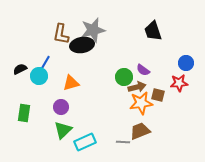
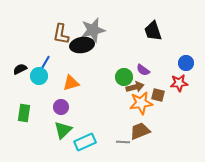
brown arrow: moved 2 px left
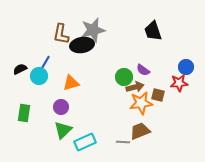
blue circle: moved 4 px down
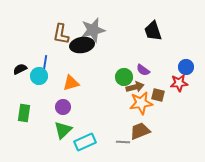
blue line: rotated 21 degrees counterclockwise
purple circle: moved 2 px right
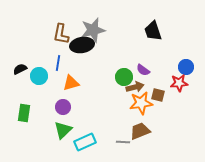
blue line: moved 13 px right
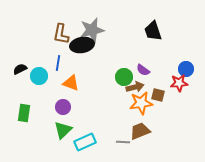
gray star: moved 1 px left
blue circle: moved 2 px down
orange triangle: rotated 36 degrees clockwise
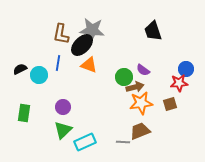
gray star: rotated 20 degrees clockwise
black ellipse: rotated 35 degrees counterclockwise
cyan circle: moved 1 px up
orange triangle: moved 18 px right, 18 px up
brown square: moved 12 px right, 9 px down; rotated 32 degrees counterclockwise
